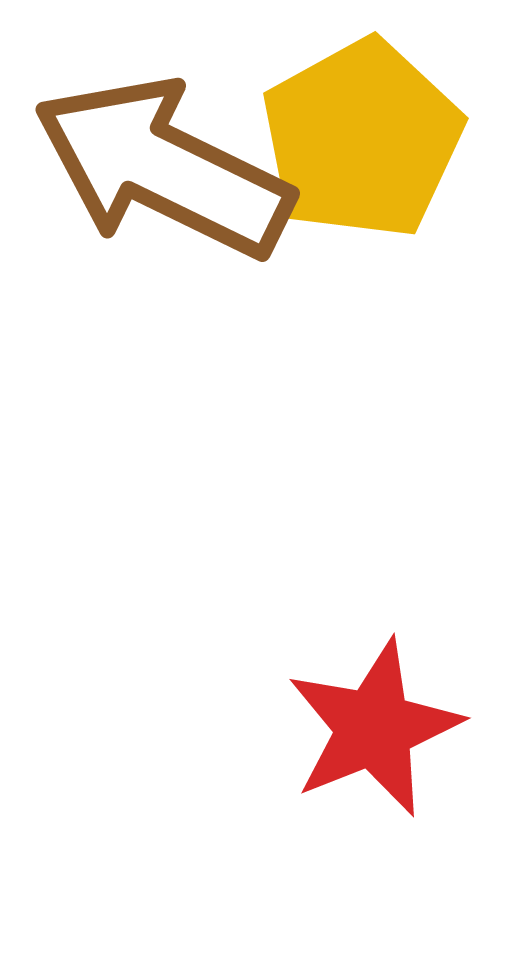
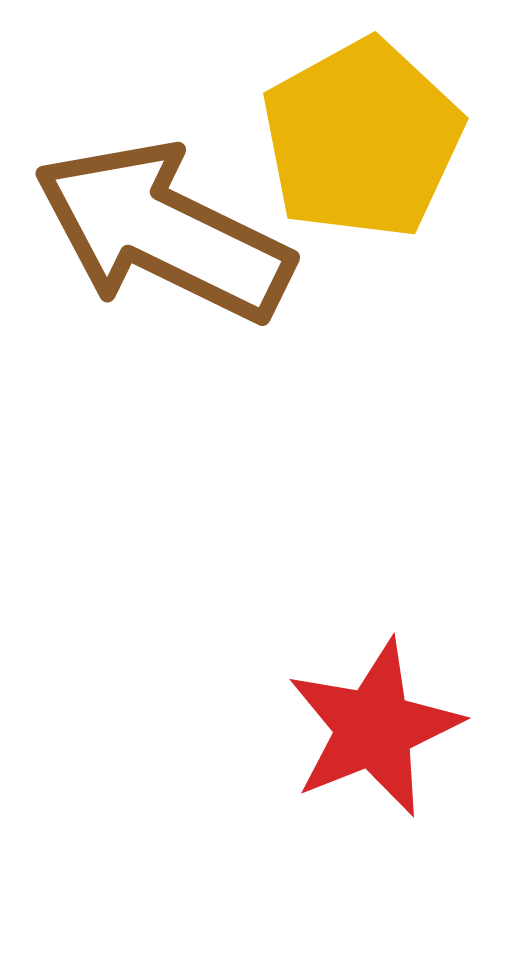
brown arrow: moved 64 px down
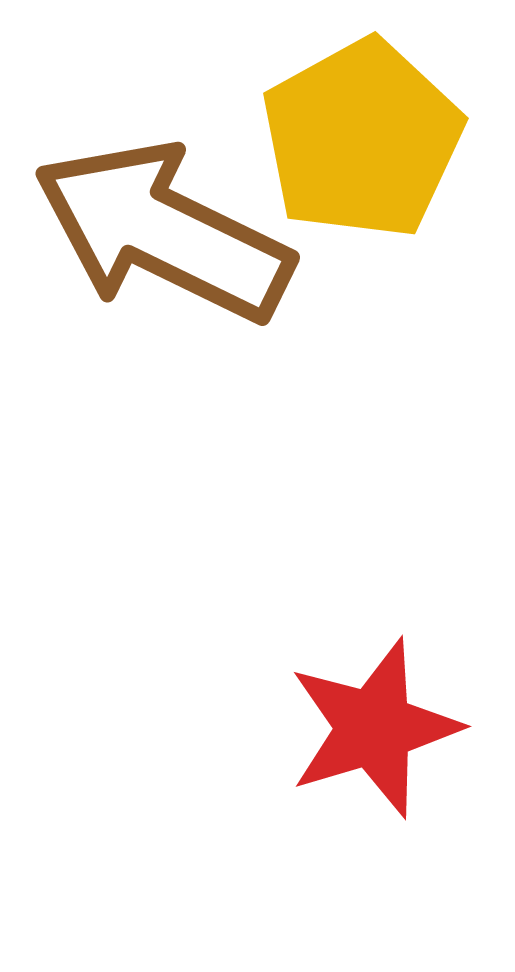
red star: rotated 5 degrees clockwise
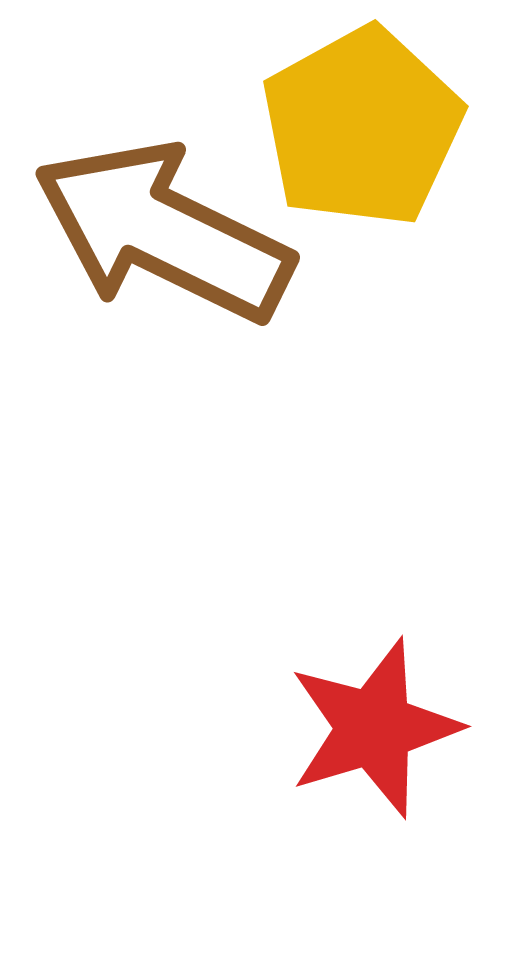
yellow pentagon: moved 12 px up
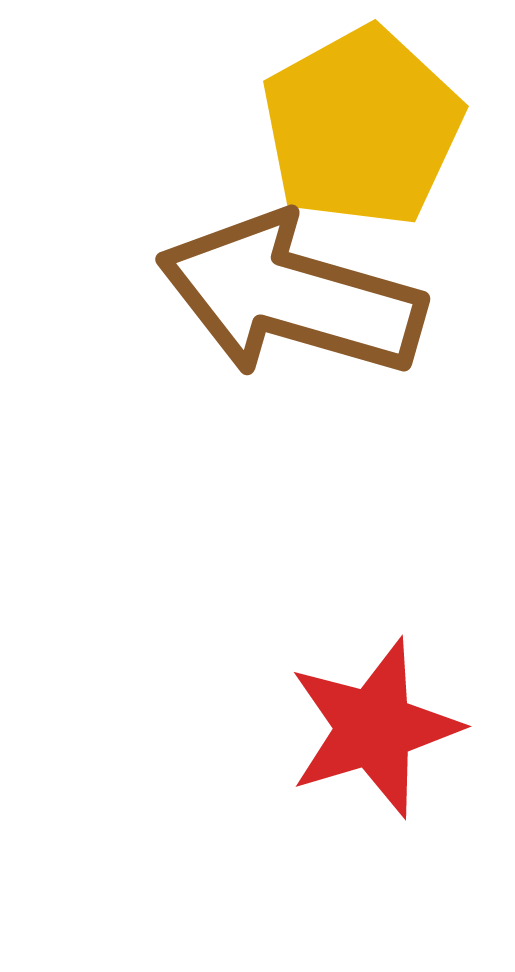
brown arrow: moved 128 px right, 64 px down; rotated 10 degrees counterclockwise
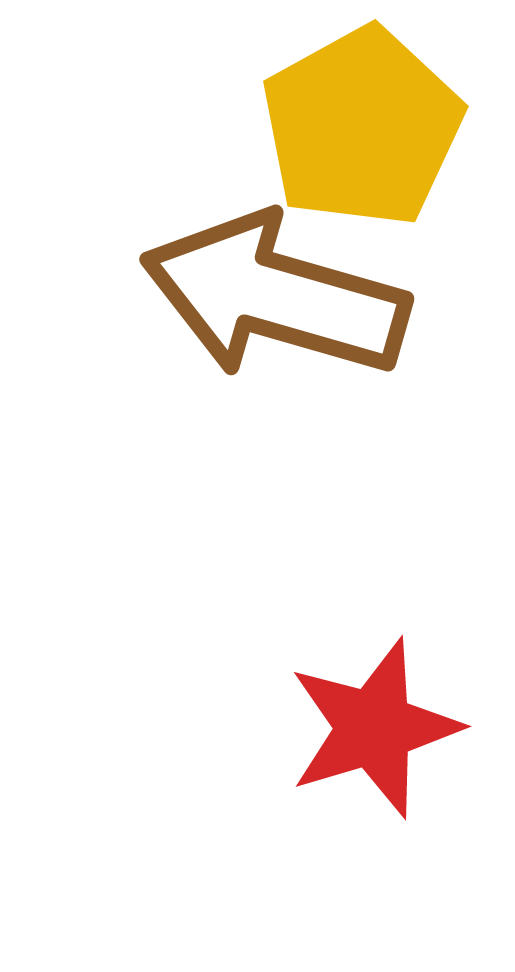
brown arrow: moved 16 px left
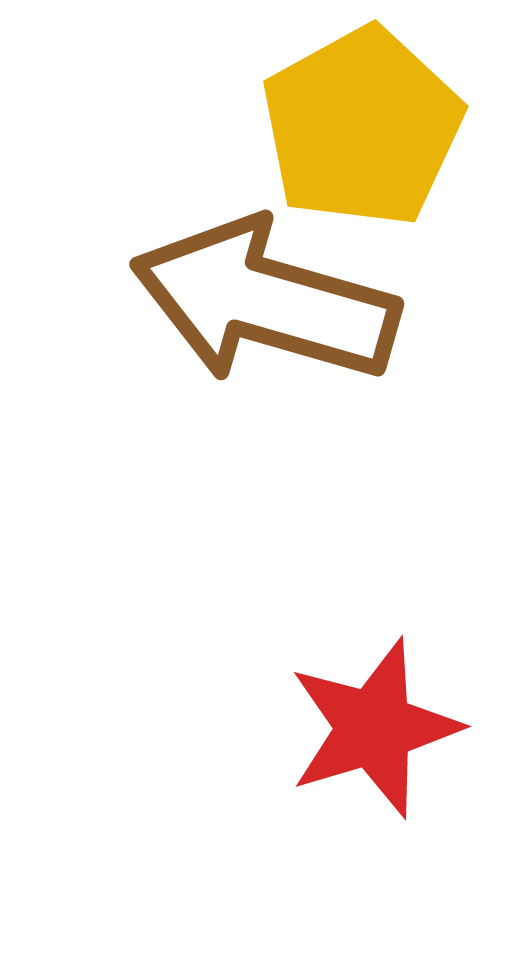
brown arrow: moved 10 px left, 5 px down
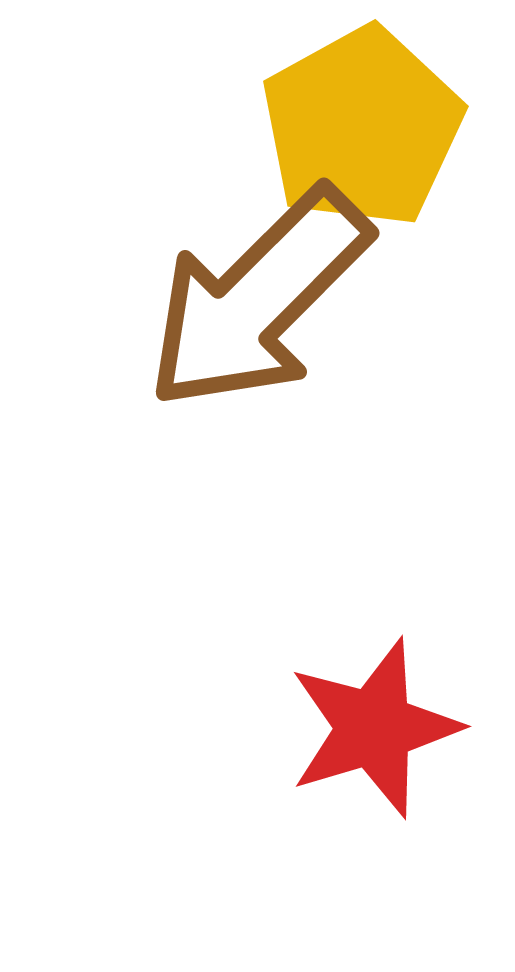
brown arrow: moved 7 px left, 2 px up; rotated 61 degrees counterclockwise
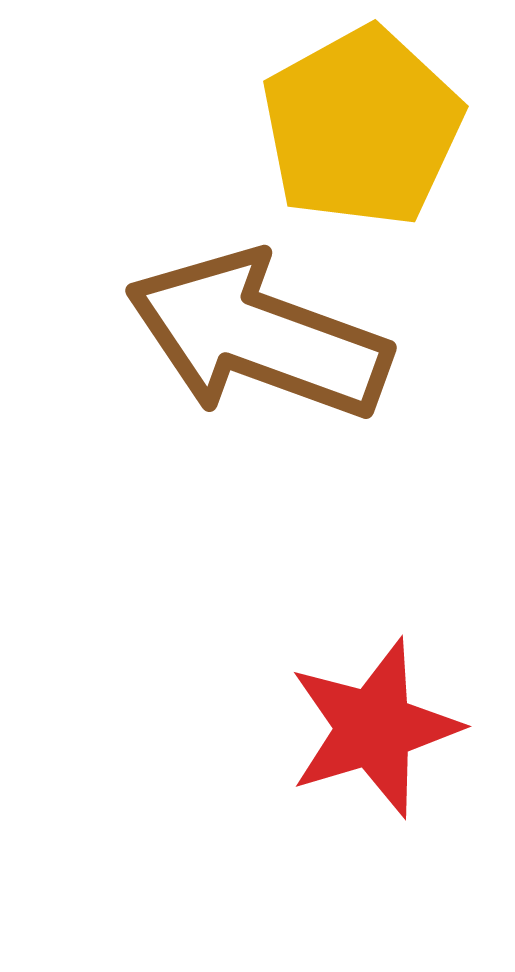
brown arrow: moved 37 px down; rotated 65 degrees clockwise
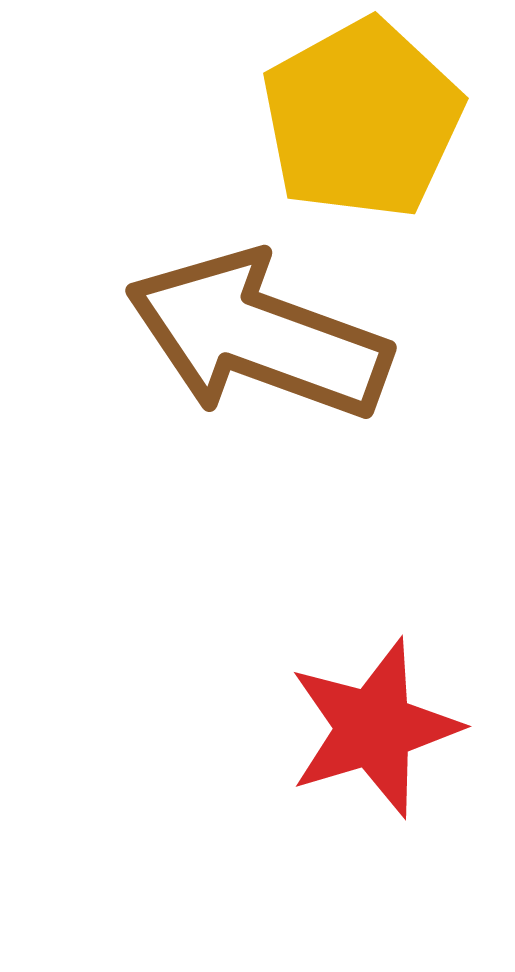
yellow pentagon: moved 8 px up
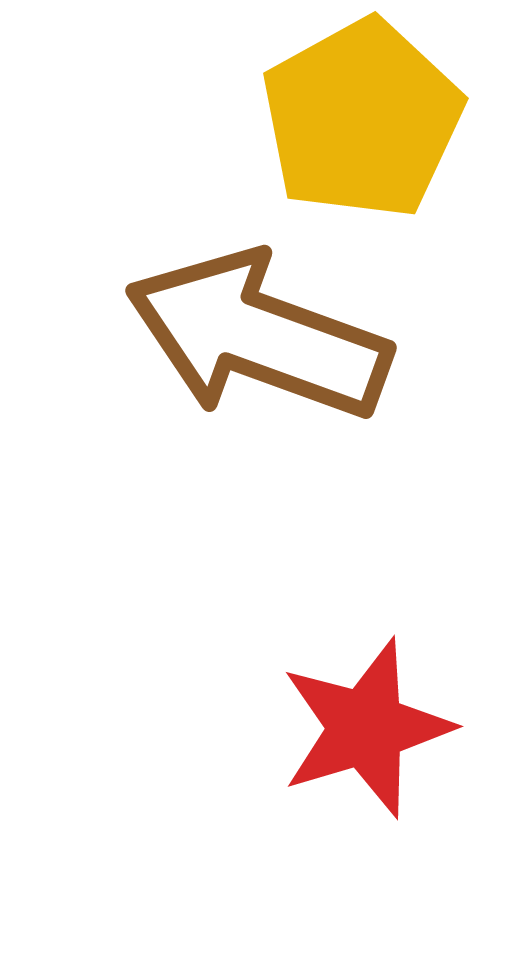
red star: moved 8 px left
